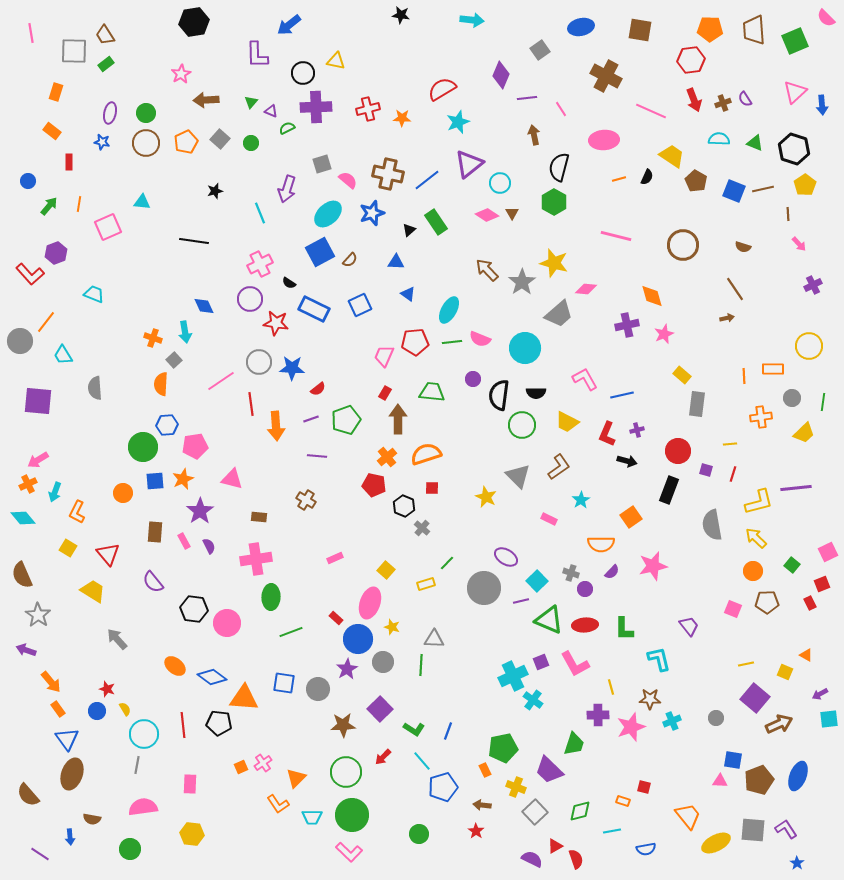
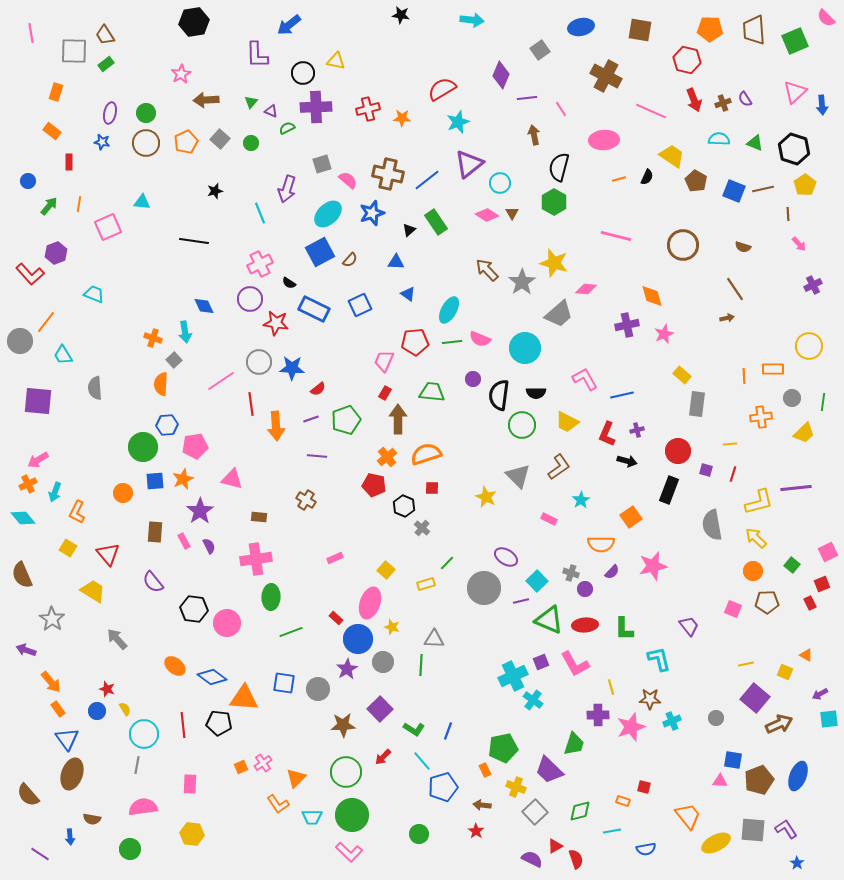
red hexagon at (691, 60): moved 4 px left; rotated 20 degrees clockwise
pink trapezoid at (384, 356): moved 5 px down
gray star at (38, 615): moved 14 px right, 4 px down
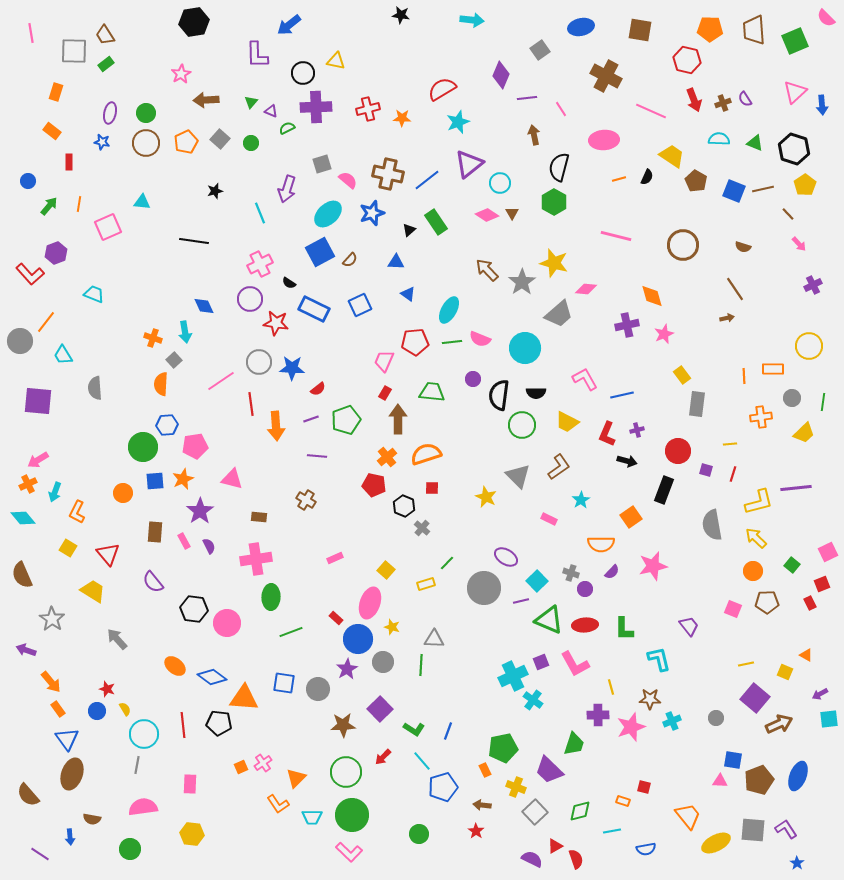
brown line at (788, 214): rotated 40 degrees counterclockwise
yellow rectangle at (682, 375): rotated 12 degrees clockwise
black rectangle at (669, 490): moved 5 px left
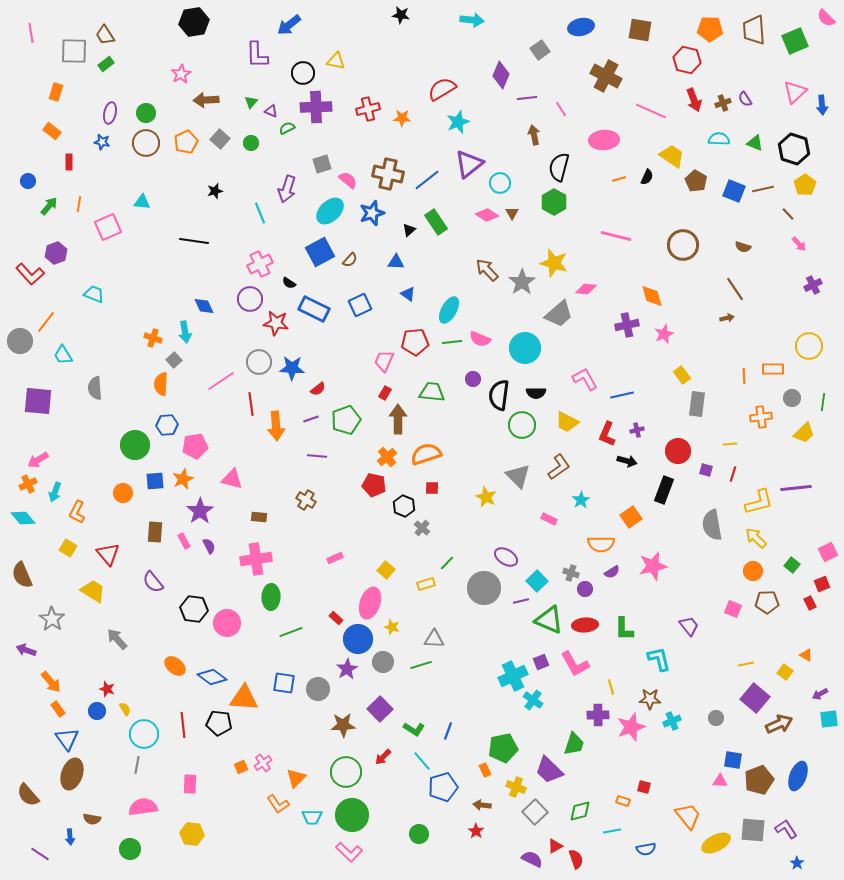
cyan ellipse at (328, 214): moved 2 px right, 3 px up
green circle at (143, 447): moved 8 px left, 2 px up
purple semicircle at (612, 572): rotated 14 degrees clockwise
green line at (421, 665): rotated 70 degrees clockwise
yellow square at (785, 672): rotated 14 degrees clockwise
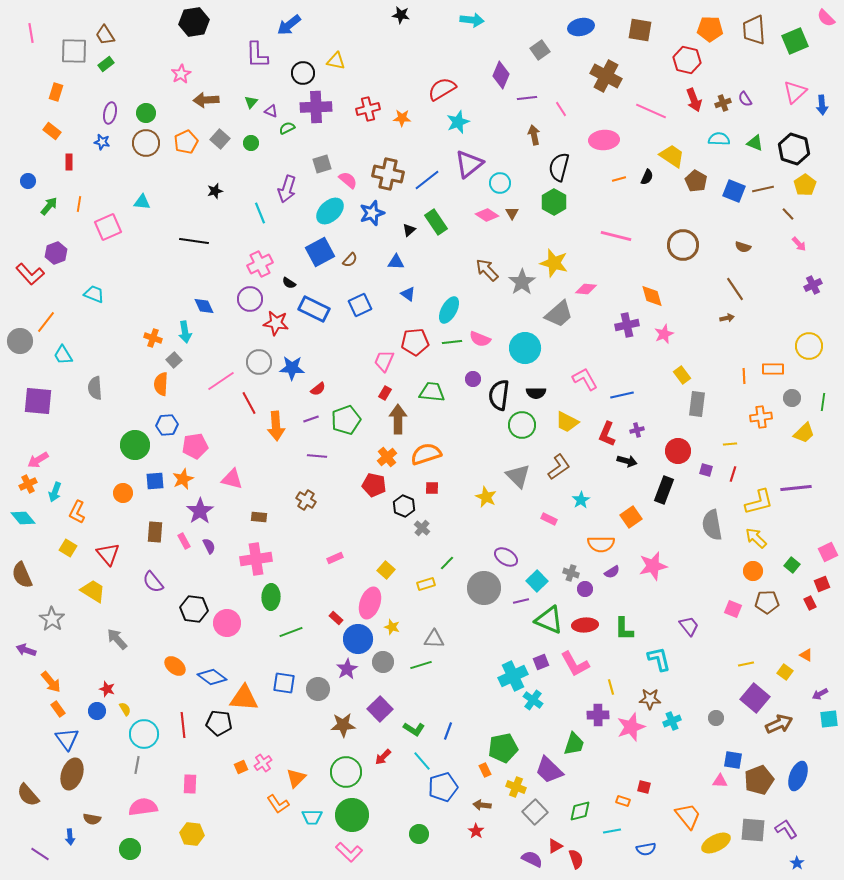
red line at (251, 404): moved 2 px left, 1 px up; rotated 20 degrees counterclockwise
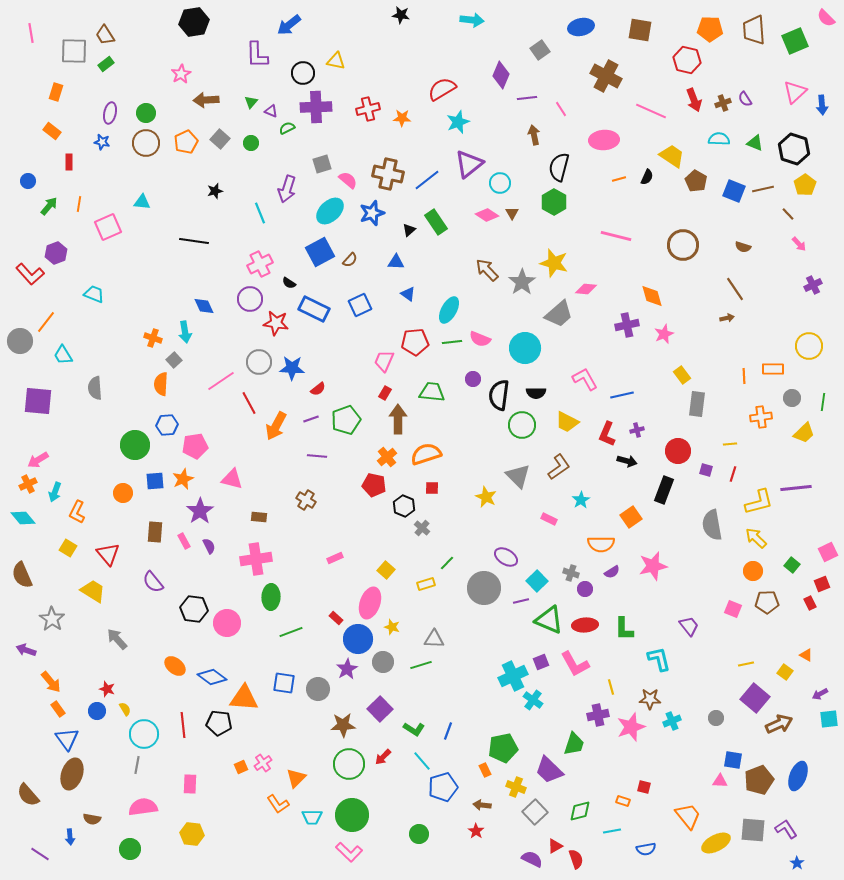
orange arrow at (276, 426): rotated 32 degrees clockwise
purple cross at (598, 715): rotated 10 degrees counterclockwise
green circle at (346, 772): moved 3 px right, 8 px up
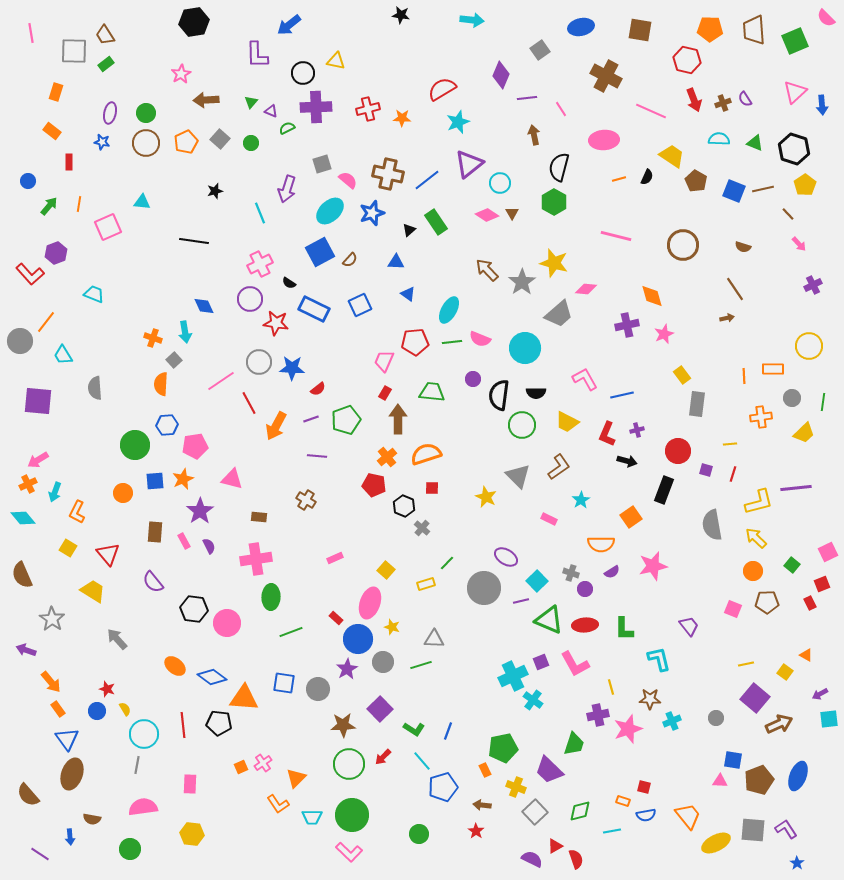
pink star at (631, 727): moved 3 px left, 2 px down
blue semicircle at (646, 849): moved 34 px up
